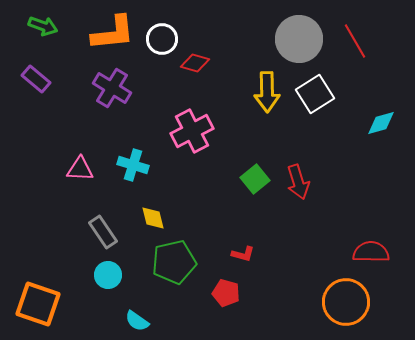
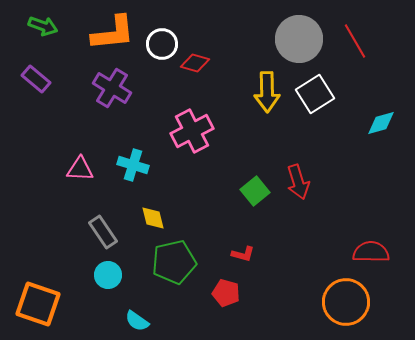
white circle: moved 5 px down
green square: moved 12 px down
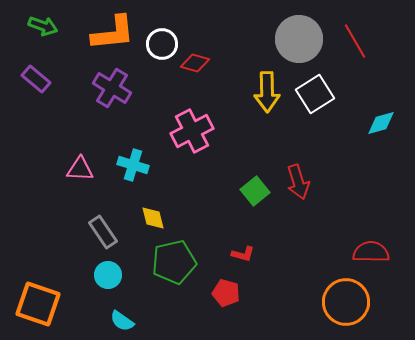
cyan semicircle: moved 15 px left
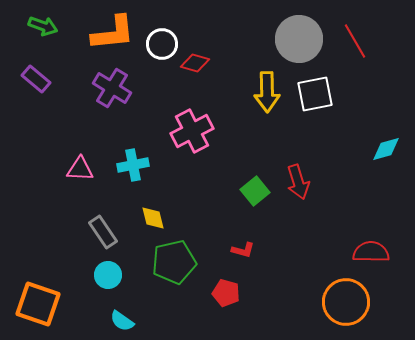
white square: rotated 21 degrees clockwise
cyan diamond: moved 5 px right, 26 px down
cyan cross: rotated 28 degrees counterclockwise
red L-shape: moved 4 px up
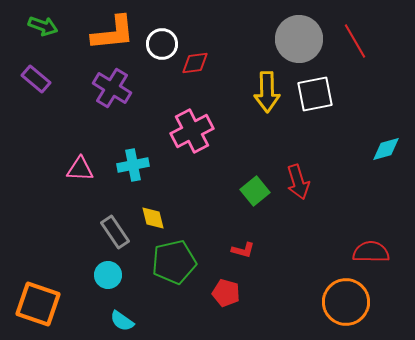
red diamond: rotated 24 degrees counterclockwise
gray rectangle: moved 12 px right
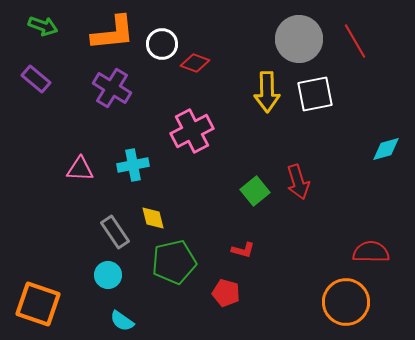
red diamond: rotated 28 degrees clockwise
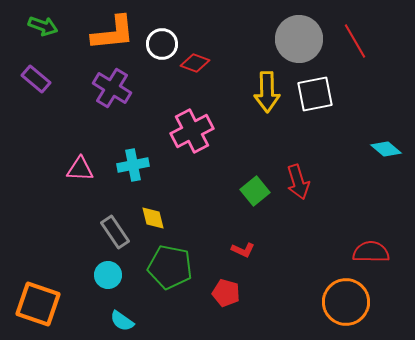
cyan diamond: rotated 56 degrees clockwise
red L-shape: rotated 10 degrees clockwise
green pentagon: moved 4 px left, 5 px down; rotated 24 degrees clockwise
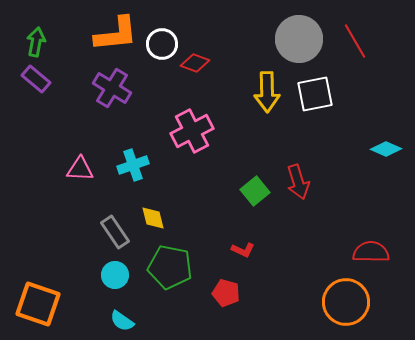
green arrow: moved 7 px left, 16 px down; rotated 100 degrees counterclockwise
orange L-shape: moved 3 px right, 1 px down
cyan diamond: rotated 16 degrees counterclockwise
cyan cross: rotated 8 degrees counterclockwise
cyan circle: moved 7 px right
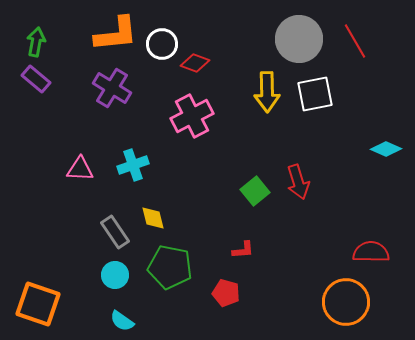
pink cross: moved 15 px up
red L-shape: rotated 30 degrees counterclockwise
